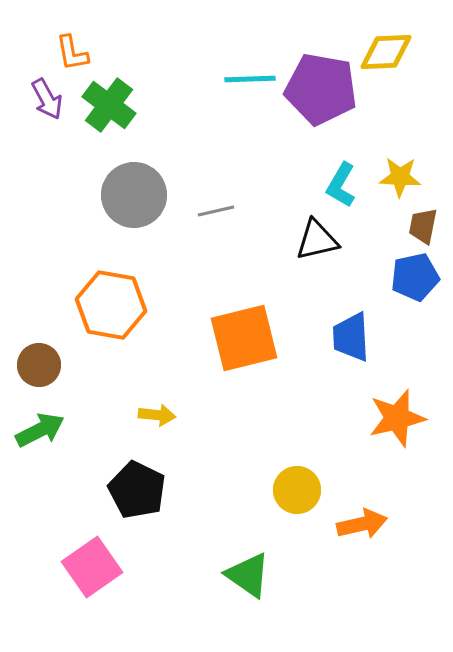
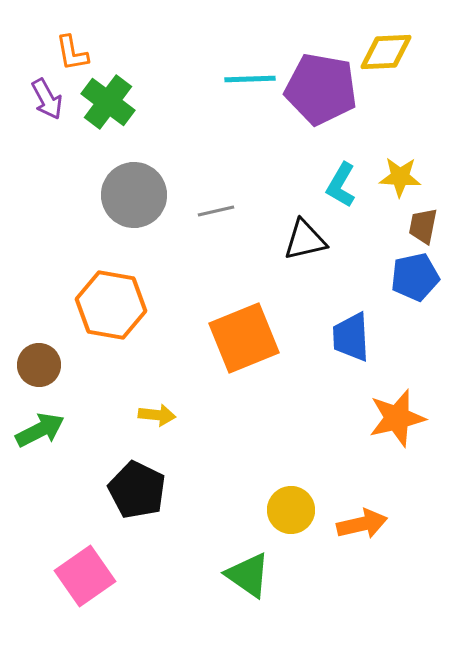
green cross: moved 1 px left, 3 px up
black triangle: moved 12 px left
orange square: rotated 8 degrees counterclockwise
yellow circle: moved 6 px left, 20 px down
pink square: moved 7 px left, 9 px down
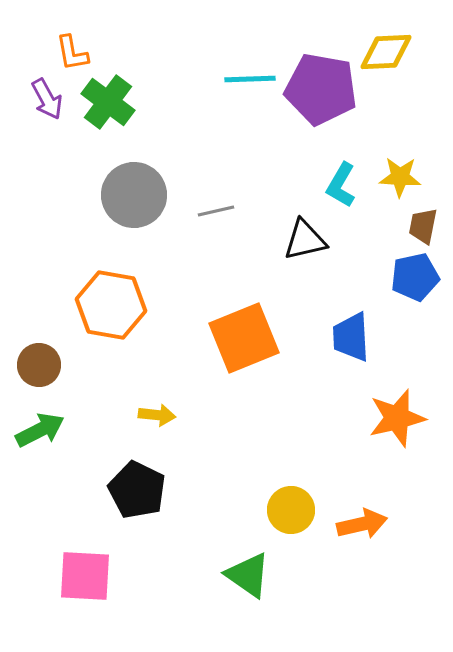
pink square: rotated 38 degrees clockwise
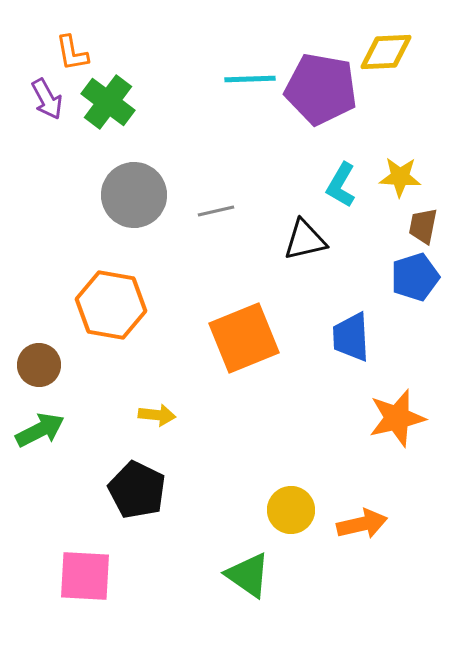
blue pentagon: rotated 6 degrees counterclockwise
